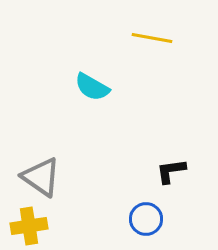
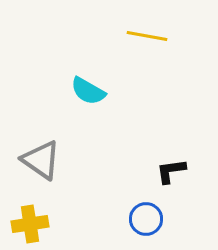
yellow line: moved 5 px left, 2 px up
cyan semicircle: moved 4 px left, 4 px down
gray triangle: moved 17 px up
yellow cross: moved 1 px right, 2 px up
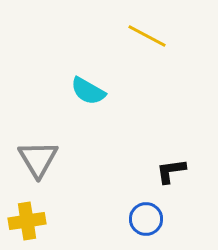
yellow line: rotated 18 degrees clockwise
gray triangle: moved 3 px left, 1 px up; rotated 24 degrees clockwise
yellow cross: moved 3 px left, 3 px up
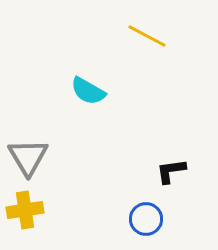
gray triangle: moved 10 px left, 2 px up
yellow cross: moved 2 px left, 11 px up
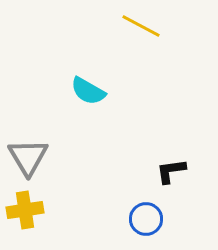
yellow line: moved 6 px left, 10 px up
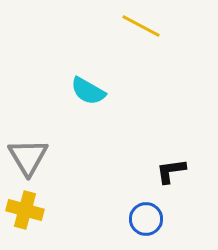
yellow cross: rotated 24 degrees clockwise
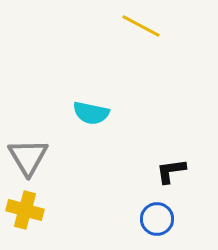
cyan semicircle: moved 3 px right, 22 px down; rotated 18 degrees counterclockwise
blue circle: moved 11 px right
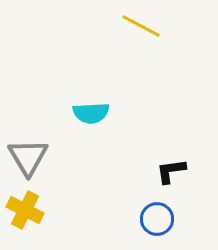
cyan semicircle: rotated 15 degrees counterclockwise
yellow cross: rotated 12 degrees clockwise
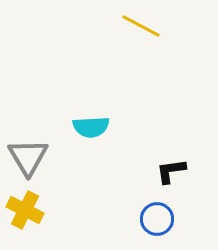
cyan semicircle: moved 14 px down
